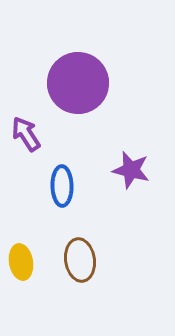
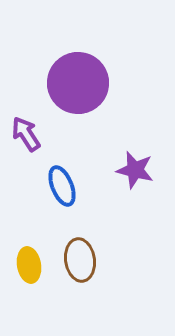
purple star: moved 4 px right
blue ellipse: rotated 21 degrees counterclockwise
yellow ellipse: moved 8 px right, 3 px down
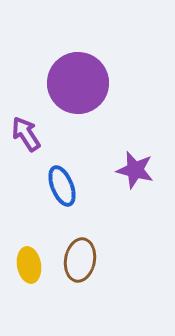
brown ellipse: rotated 18 degrees clockwise
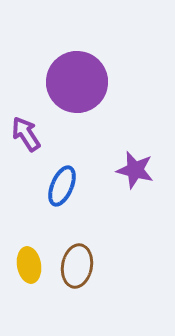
purple circle: moved 1 px left, 1 px up
blue ellipse: rotated 45 degrees clockwise
brown ellipse: moved 3 px left, 6 px down
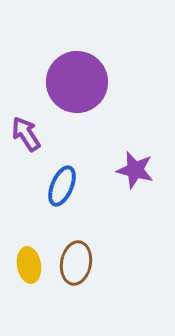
brown ellipse: moved 1 px left, 3 px up
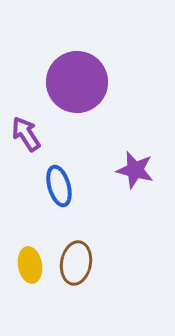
blue ellipse: moved 3 px left; rotated 39 degrees counterclockwise
yellow ellipse: moved 1 px right
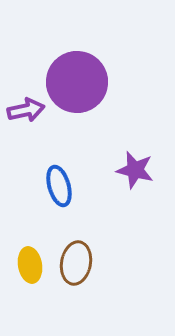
purple arrow: moved 24 px up; rotated 111 degrees clockwise
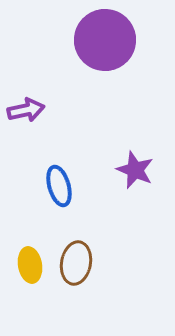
purple circle: moved 28 px right, 42 px up
purple star: rotated 9 degrees clockwise
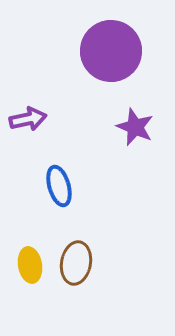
purple circle: moved 6 px right, 11 px down
purple arrow: moved 2 px right, 9 px down
purple star: moved 43 px up
